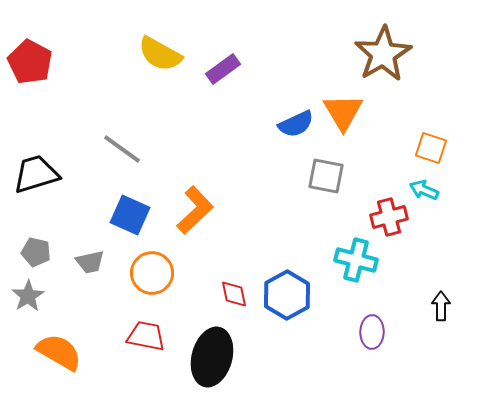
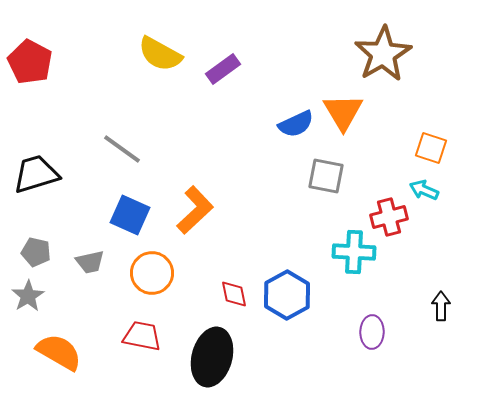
cyan cross: moved 2 px left, 8 px up; rotated 12 degrees counterclockwise
red trapezoid: moved 4 px left
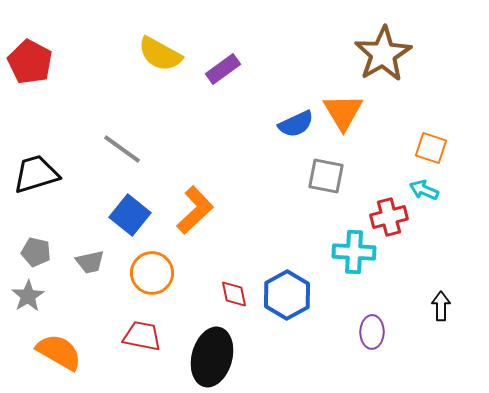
blue square: rotated 15 degrees clockwise
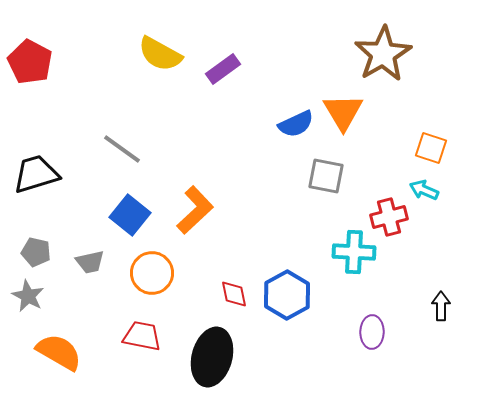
gray star: rotated 12 degrees counterclockwise
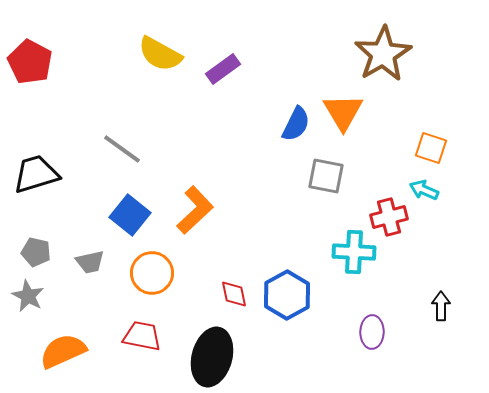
blue semicircle: rotated 39 degrees counterclockwise
orange semicircle: moved 4 px right, 1 px up; rotated 54 degrees counterclockwise
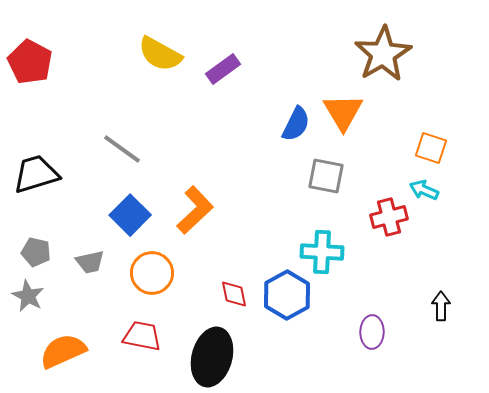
blue square: rotated 6 degrees clockwise
cyan cross: moved 32 px left
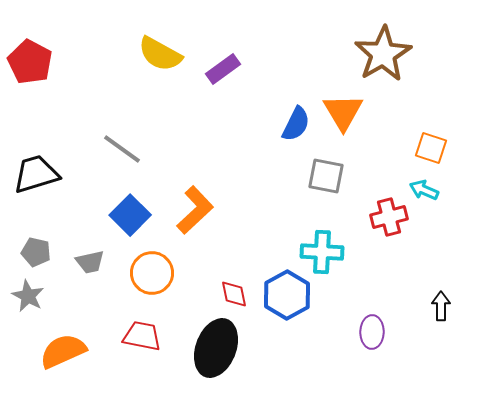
black ellipse: moved 4 px right, 9 px up; rotated 6 degrees clockwise
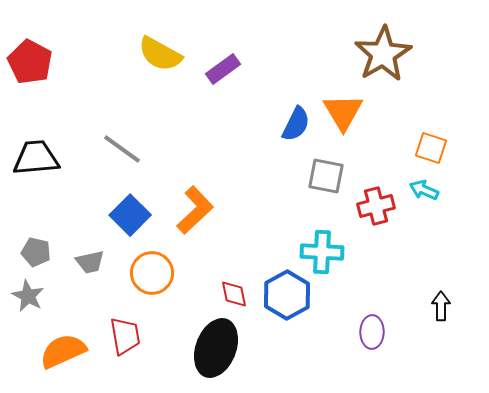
black trapezoid: moved 16 px up; rotated 12 degrees clockwise
red cross: moved 13 px left, 11 px up
red trapezoid: moved 17 px left; rotated 69 degrees clockwise
